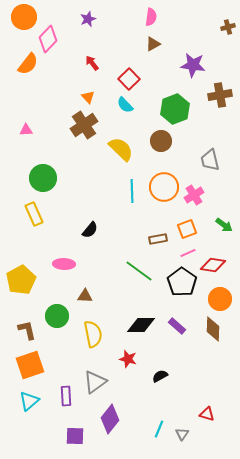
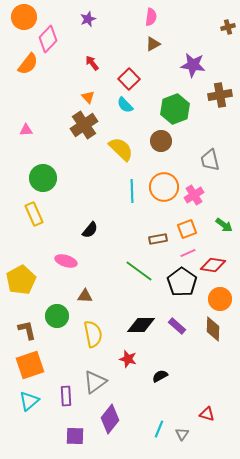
pink ellipse at (64, 264): moved 2 px right, 3 px up; rotated 15 degrees clockwise
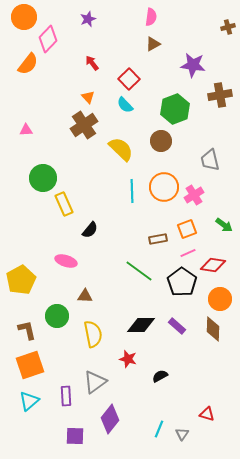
yellow rectangle at (34, 214): moved 30 px right, 10 px up
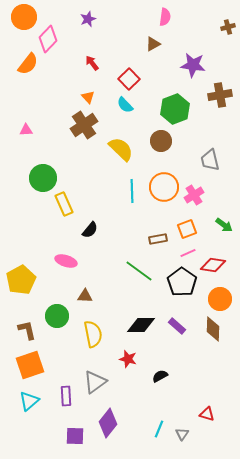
pink semicircle at (151, 17): moved 14 px right
purple diamond at (110, 419): moved 2 px left, 4 px down
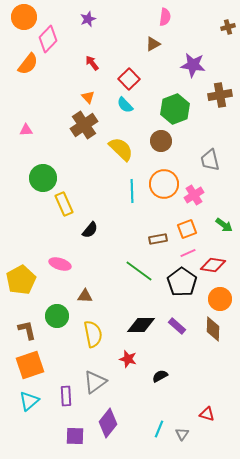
orange circle at (164, 187): moved 3 px up
pink ellipse at (66, 261): moved 6 px left, 3 px down
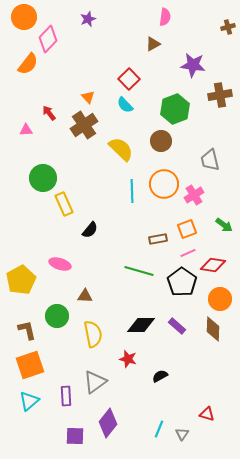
red arrow at (92, 63): moved 43 px left, 50 px down
green line at (139, 271): rotated 20 degrees counterclockwise
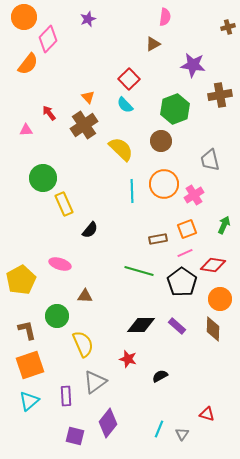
green arrow at (224, 225): rotated 102 degrees counterclockwise
pink line at (188, 253): moved 3 px left
yellow semicircle at (93, 334): moved 10 px left, 10 px down; rotated 12 degrees counterclockwise
purple square at (75, 436): rotated 12 degrees clockwise
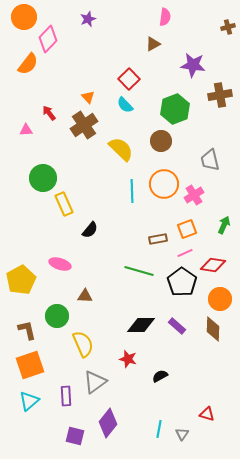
cyan line at (159, 429): rotated 12 degrees counterclockwise
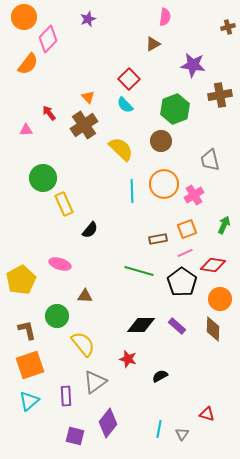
yellow semicircle at (83, 344): rotated 16 degrees counterclockwise
